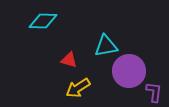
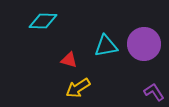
purple circle: moved 15 px right, 27 px up
purple L-shape: rotated 40 degrees counterclockwise
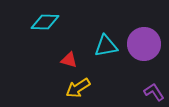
cyan diamond: moved 2 px right, 1 px down
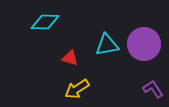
cyan triangle: moved 1 px right, 1 px up
red triangle: moved 1 px right, 2 px up
yellow arrow: moved 1 px left, 1 px down
purple L-shape: moved 1 px left, 3 px up
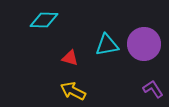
cyan diamond: moved 1 px left, 2 px up
yellow arrow: moved 4 px left, 2 px down; rotated 60 degrees clockwise
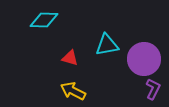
purple circle: moved 15 px down
purple L-shape: rotated 60 degrees clockwise
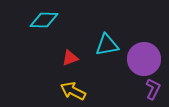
red triangle: rotated 36 degrees counterclockwise
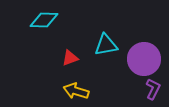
cyan triangle: moved 1 px left
yellow arrow: moved 3 px right; rotated 10 degrees counterclockwise
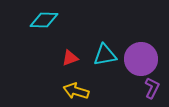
cyan triangle: moved 1 px left, 10 px down
purple circle: moved 3 px left
purple L-shape: moved 1 px left, 1 px up
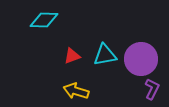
red triangle: moved 2 px right, 2 px up
purple L-shape: moved 1 px down
